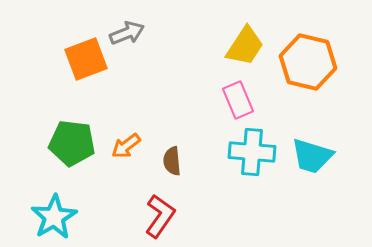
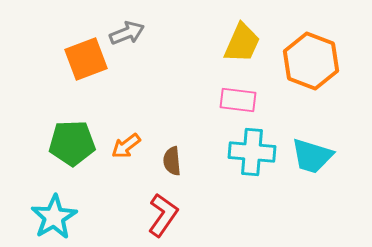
yellow trapezoid: moved 3 px left, 3 px up; rotated 9 degrees counterclockwise
orange hexagon: moved 3 px right, 1 px up; rotated 8 degrees clockwise
pink rectangle: rotated 60 degrees counterclockwise
green pentagon: rotated 9 degrees counterclockwise
red L-shape: moved 3 px right, 1 px up
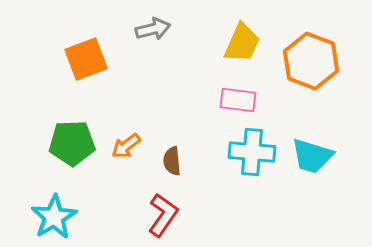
gray arrow: moved 26 px right, 4 px up; rotated 8 degrees clockwise
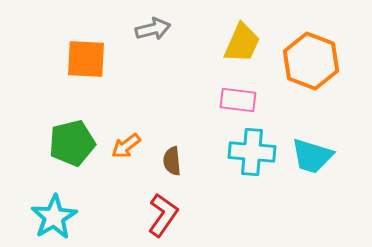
orange square: rotated 24 degrees clockwise
green pentagon: rotated 12 degrees counterclockwise
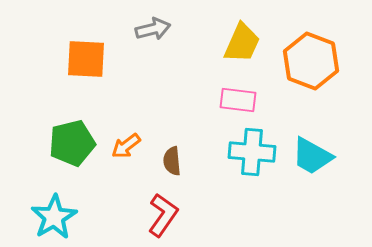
cyan trapezoid: rotated 12 degrees clockwise
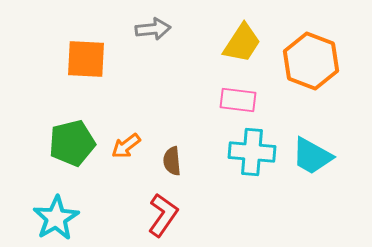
gray arrow: rotated 8 degrees clockwise
yellow trapezoid: rotated 9 degrees clockwise
cyan star: moved 2 px right, 1 px down
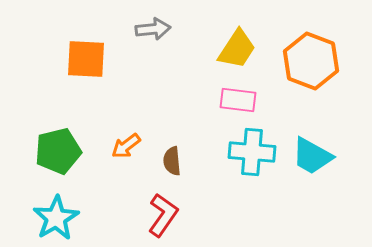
yellow trapezoid: moved 5 px left, 6 px down
green pentagon: moved 14 px left, 8 px down
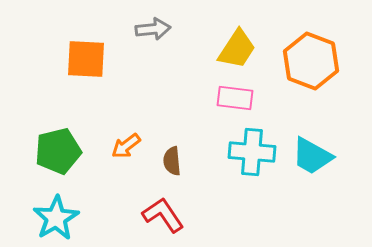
pink rectangle: moved 3 px left, 2 px up
red L-shape: rotated 69 degrees counterclockwise
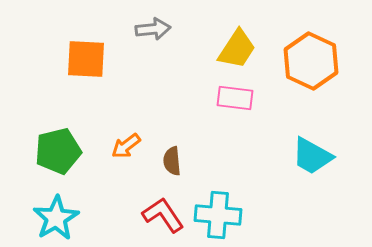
orange hexagon: rotated 4 degrees clockwise
cyan cross: moved 34 px left, 63 px down
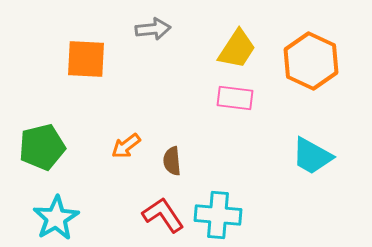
green pentagon: moved 16 px left, 4 px up
